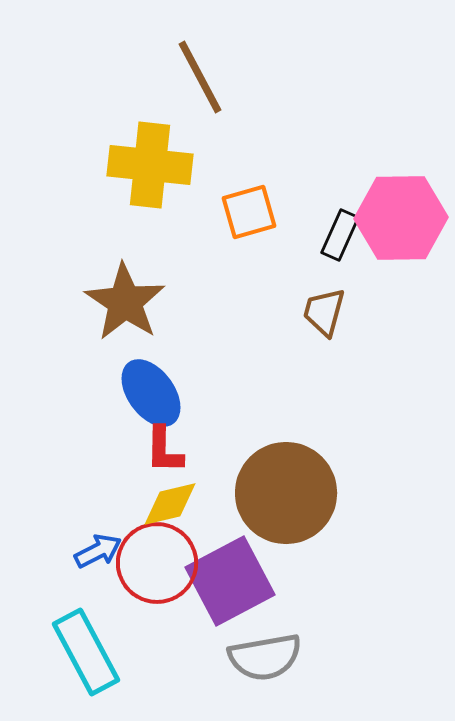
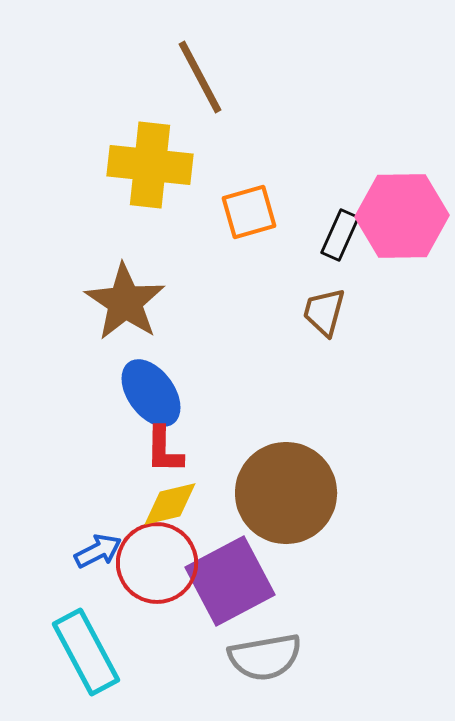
pink hexagon: moved 1 px right, 2 px up
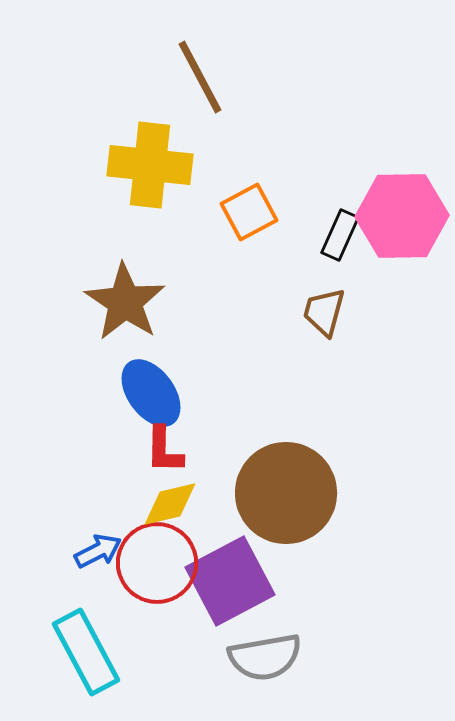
orange square: rotated 12 degrees counterclockwise
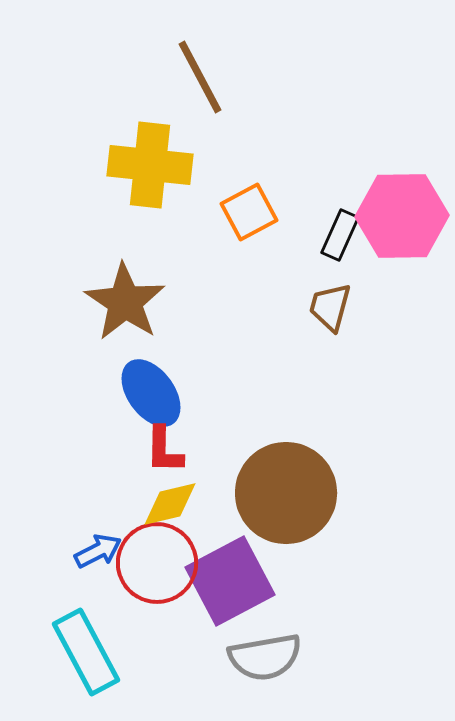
brown trapezoid: moved 6 px right, 5 px up
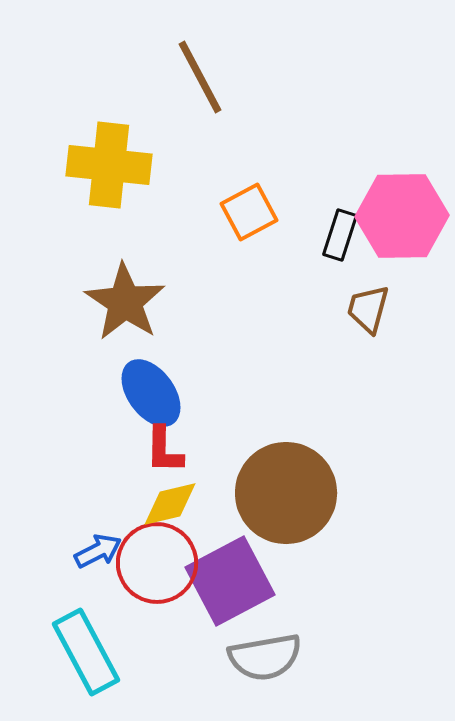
yellow cross: moved 41 px left
black rectangle: rotated 6 degrees counterclockwise
brown trapezoid: moved 38 px right, 2 px down
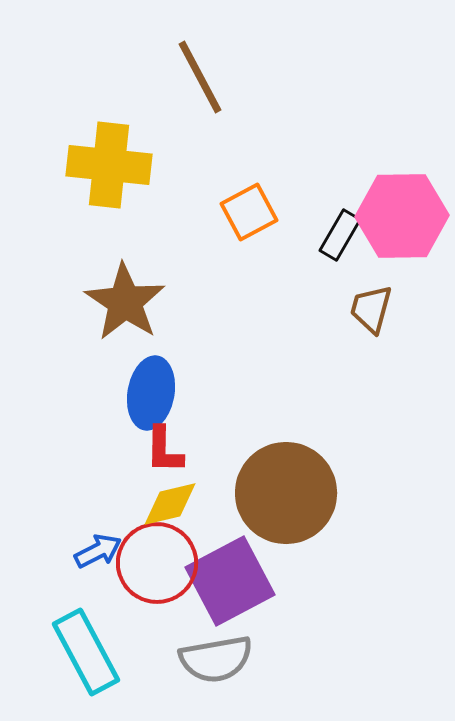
black rectangle: rotated 12 degrees clockwise
brown trapezoid: moved 3 px right
blue ellipse: rotated 46 degrees clockwise
gray semicircle: moved 49 px left, 2 px down
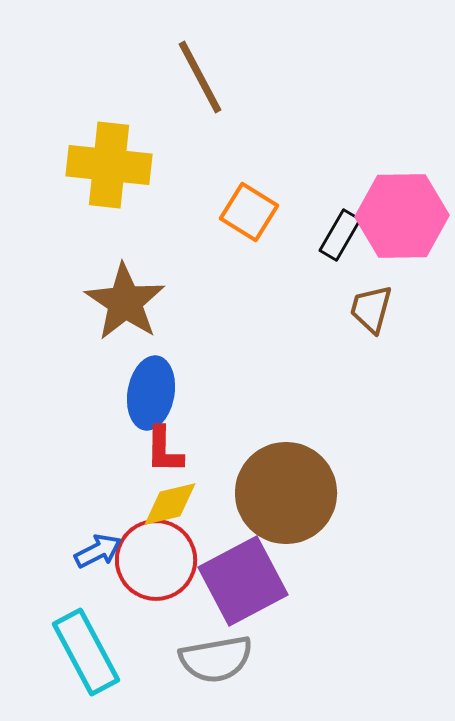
orange square: rotated 30 degrees counterclockwise
red circle: moved 1 px left, 3 px up
purple square: moved 13 px right
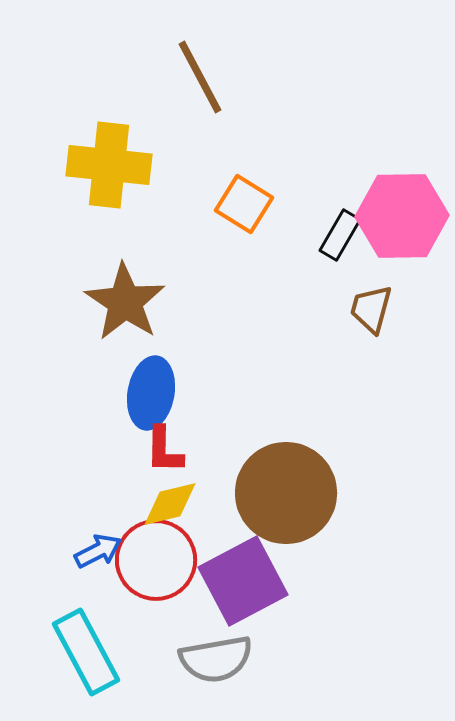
orange square: moved 5 px left, 8 px up
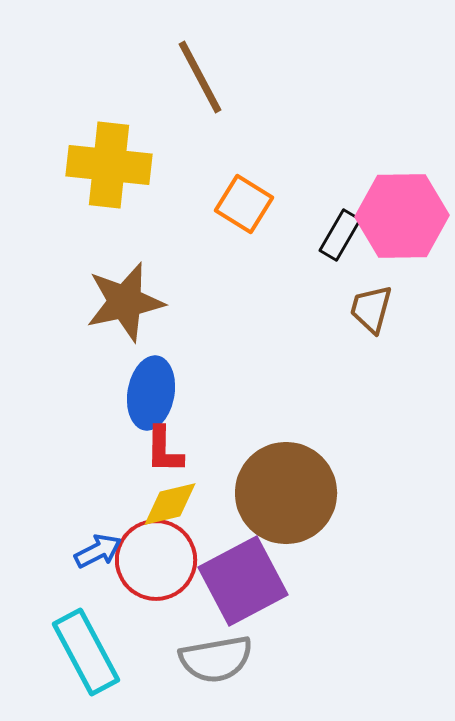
brown star: rotated 26 degrees clockwise
